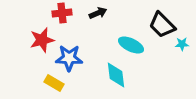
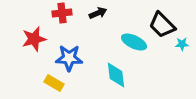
red star: moved 8 px left, 1 px up
cyan ellipse: moved 3 px right, 3 px up
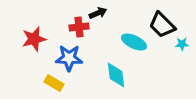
red cross: moved 17 px right, 14 px down
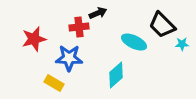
cyan diamond: rotated 56 degrees clockwise
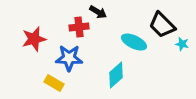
black arrow: moved 1 px up; rotated 54 degrees clockwise
cyan star: rotated 16 degrees clockwise
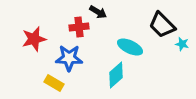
cyan ellipse: moved 4 px left, 5 px down
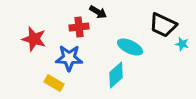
black trapezoid: moved 1 px right; rotated 20 degrees counterclockwise
red star: rotated 30 degrees clockwise
